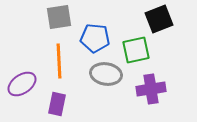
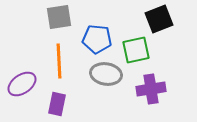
blue pentagon: moved 2 px right, 1 px down
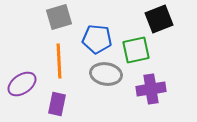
gray square: rotated 8 degrees counterclockwise
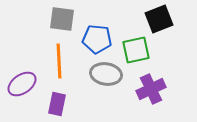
gray square: moved 3 px right, 2 px down; rotated 24 degrees clockwise
purple cross: rotated 16 degrees counterclockwise
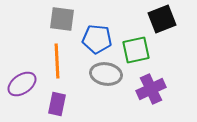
black square: moved 3 px right
orange line: moved 2 px left
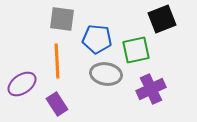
purple rectangle: rotated 45 degrees counterclockwise
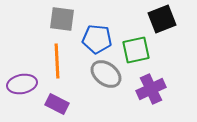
gray ellipse: rotated 28 degrees clockwise
purple ellipse: rotated 24 degrees clockwise
purple rectangle: rotated 30 degrees counterclockwise
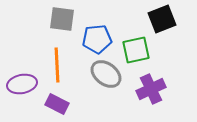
blue pentagon: rotated 12 degrees counterclockwise
orange line: moved 4 px down
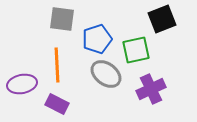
blue pentagon: rotated 12 degrees counterclockwise
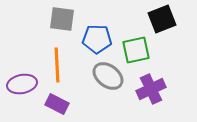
blue pentagon: rotated 20 degrees clockwise
gray ellipse: moved 2 px right, 2 px down
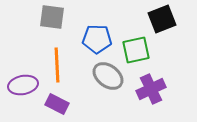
gray square: moved 10 px left, 2 px up
purple ellipse: moved 1 px right, 1 px down
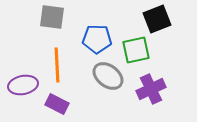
black square: moved 5 px left
